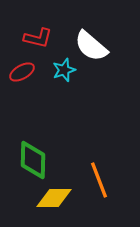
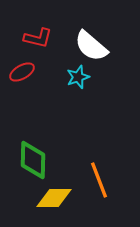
cyan star: moved 14 px right, 7 px down
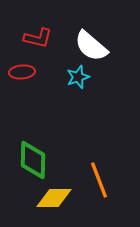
red ellipse: rotated 25 degrees clockwise
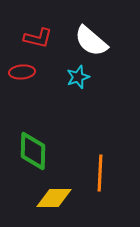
white semicircle: moved 5 px up
green diamond: moved 9 px up
orange line: moved 1 px right, 7 px up; rotated 24 degrees clockwise
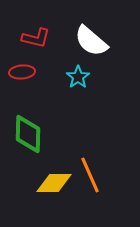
red L-shape: moved 2 px left
cyan star: rotated 15 degrees counterclockwise
green diamond: moved 5 px left, 17 px up
orange line: moved 10 px left, 2 px down; rotated 27 degrees counterclockwise
yellow diamond: moved 15 px up
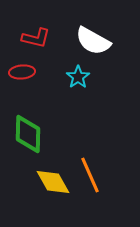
white semicircle: moved 2 px right; rotated 12 degrees counterclockwise
yellow diamond: moved 1 px left, 1 px up; rotated 60 degrees clockwise
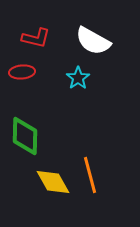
cyan star: moved 1 px down
green diamond: moved 3 px left, 2 px down
orange line: rotated 9 degrees clockwise
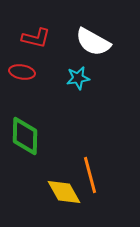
white semicircle: moved 1 px down
red ellipse: rotated 15 degrees clockwise
cyan star: rotated 25 degrees clockwise
yellow diamond: moved 11 px right, 10 px down
